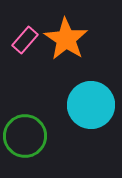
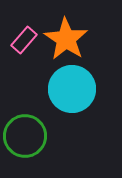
pink rectangle: moved 1 px left
cyan circle: moved 19 px left, 16 px up
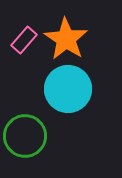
cyan circle: moved 4 px left
